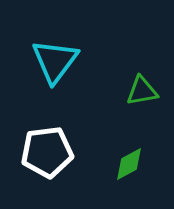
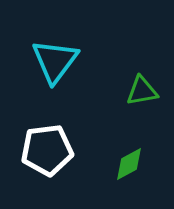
white pentagon: moved 2 px up
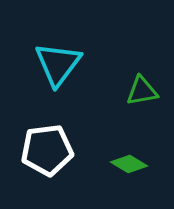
cyan triangle: moved 3 px right, 3 px down
green diamond: rotated 60 degrees clockwise
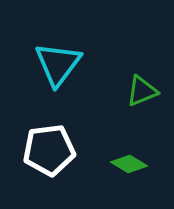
green triangle: rotated 12 degrees counterclockwise
white pentagon: moved 2 px right
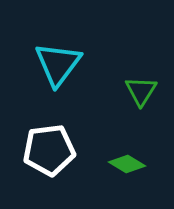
green triangle: moved 1 px left; rotated 36 degrees counterclockwise
green diamond: moved 2 px left
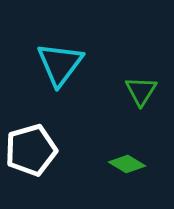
cyan triangle: moved 2 px right
white pentagon: moved 18 px left; rotated 9 degrees counterclockwise
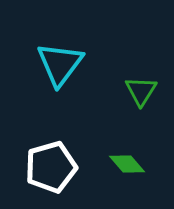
white pentagon: moved 20 px right, 17 px down
green diamond: rotated 18 degrees clockwise
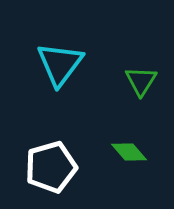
green triangle: moved 10 px up
green diamond: moved 2 px right, 12 px up
